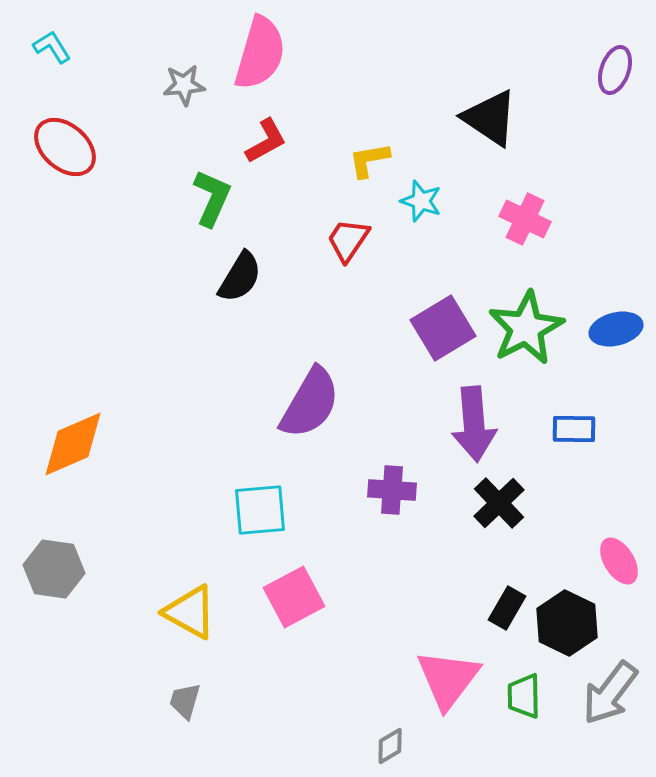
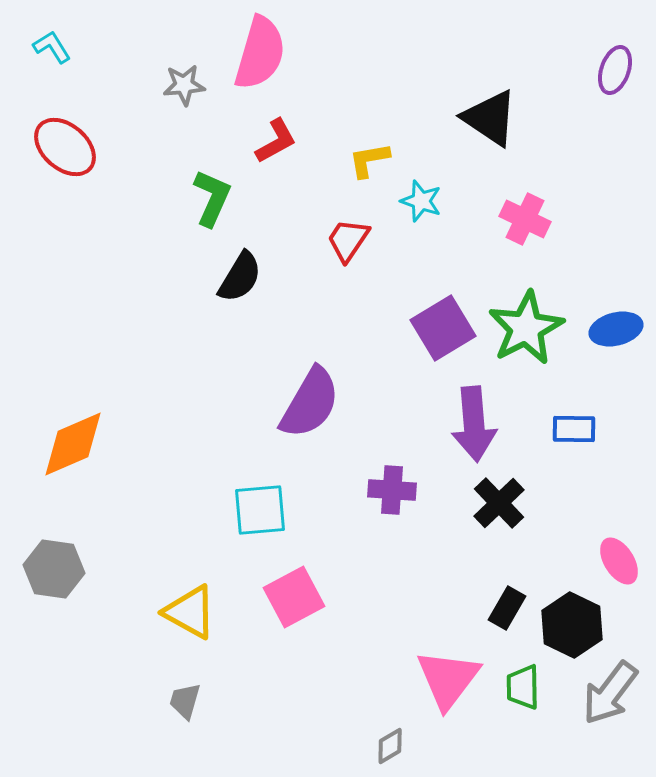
red L-shape: moved 10 px right
black hexagon: moved 5 px right, 2 px down
green trapezoid: moved 1 px left, 9 px up
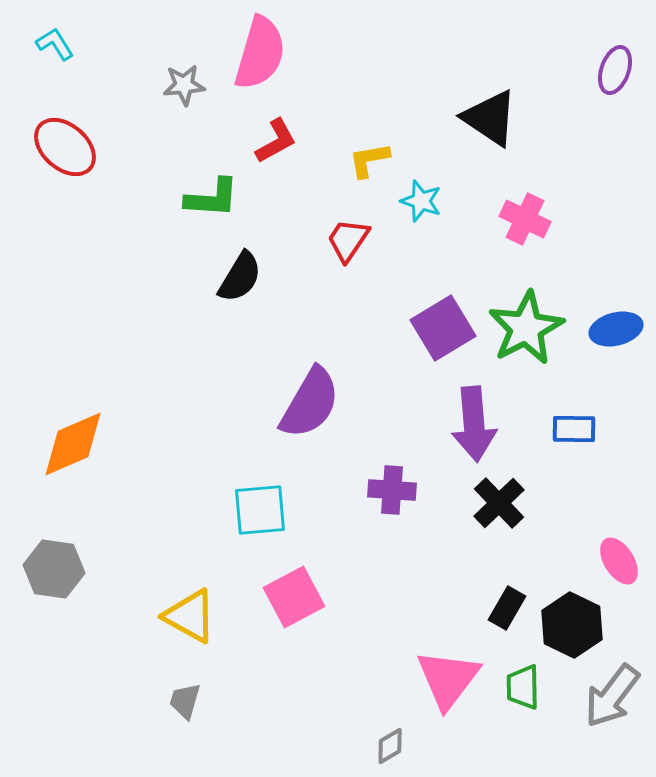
cyan L-shape: moved 3 px right, 3 px up
green L-shape: rotated 70 degrees clockwise
yellow triangle: moved 4 px down
gray arrow: moved 2 px right, 3 px down
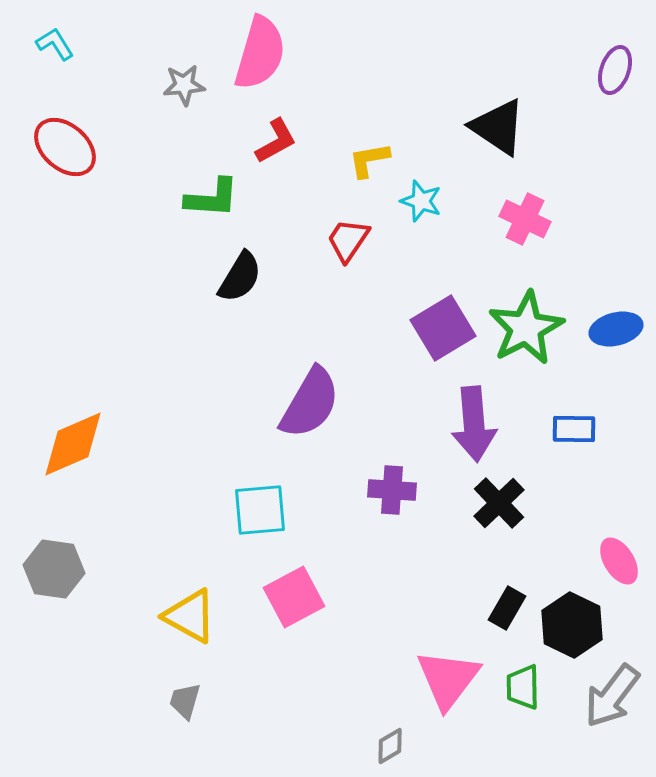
black triangle: moved 8 px right, 9 px down
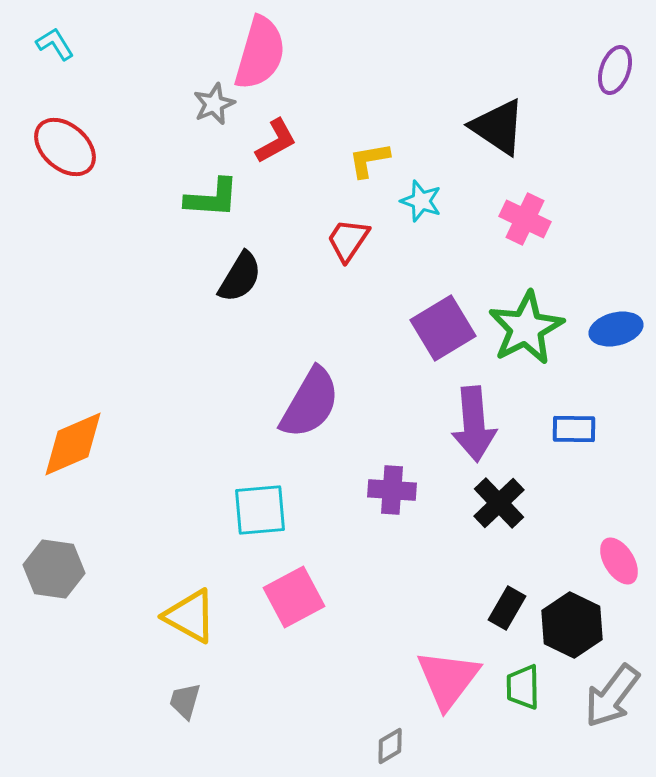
gray star: moved 30 px right, 19 px down; rotated 18 degrees counterclockwise
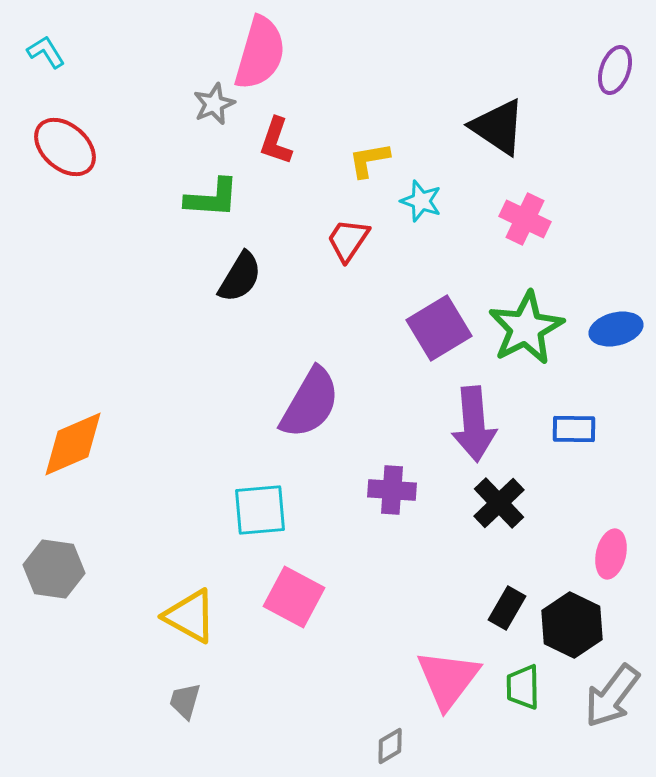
cyan L-shape: moved 9 px left, 8 px down
red L-shape: rotated 138 degrees clockwise
purple square: moved 4 px left
pink ellipse: moved 8 px left, 7 px up; rotated 45 degrees clockwise
pink square: rotated 34 degrees counterclockwise
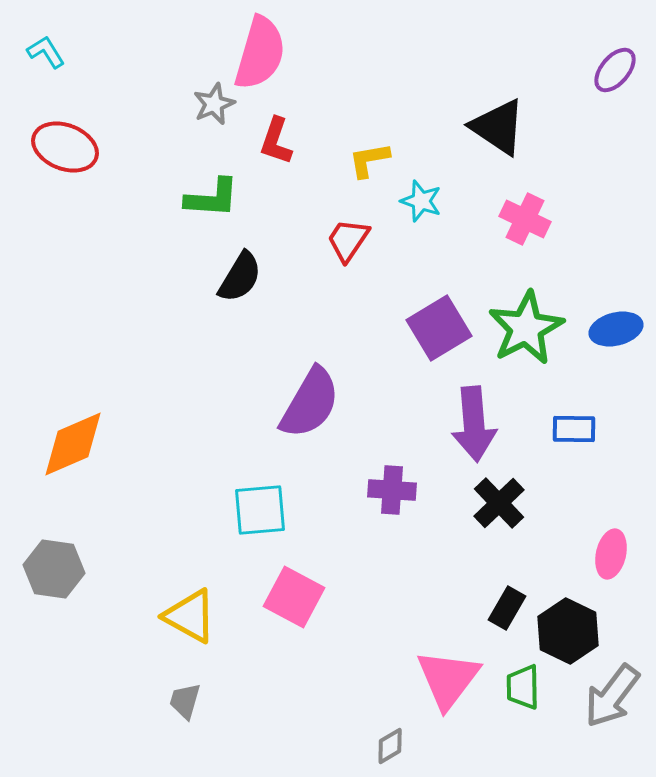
purple ellipse: rotated 21 degrees clockwise
red ellipse: rotated 20 degrees counterclockwise
black hexagon: moved 4 px left, 6 px down
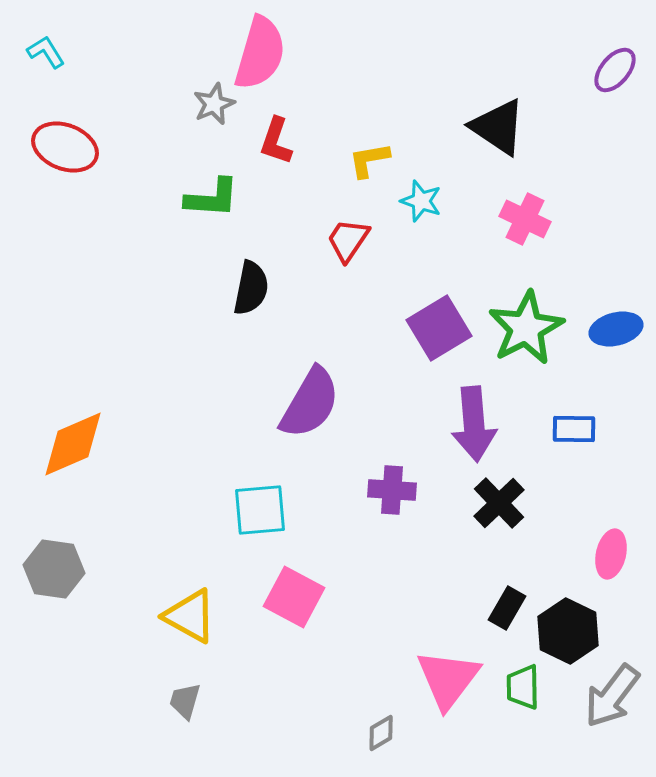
black semicircle: moved 11 px right, 11 px down; rotated 20 degrees counterclockwise
gray diamond: moved 9 px left, 13 px up
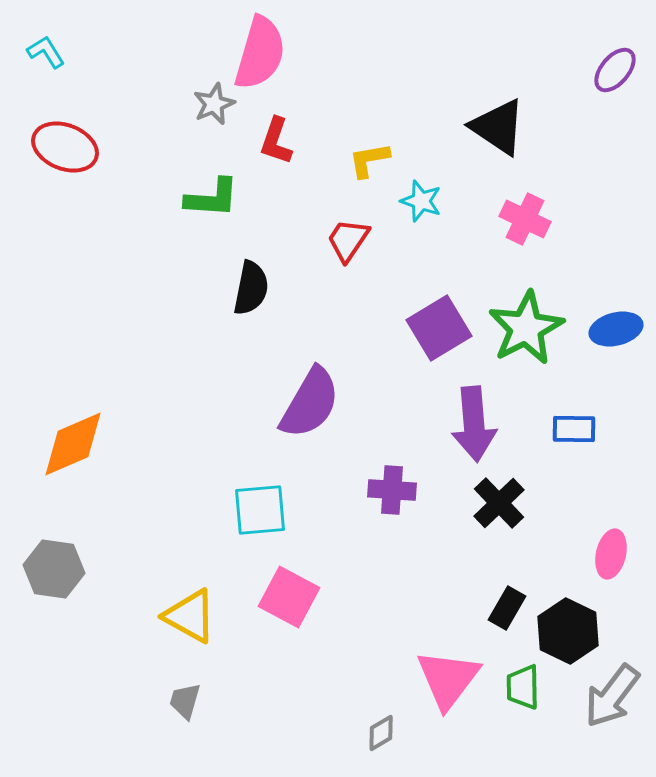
pink square: moved 5 px left
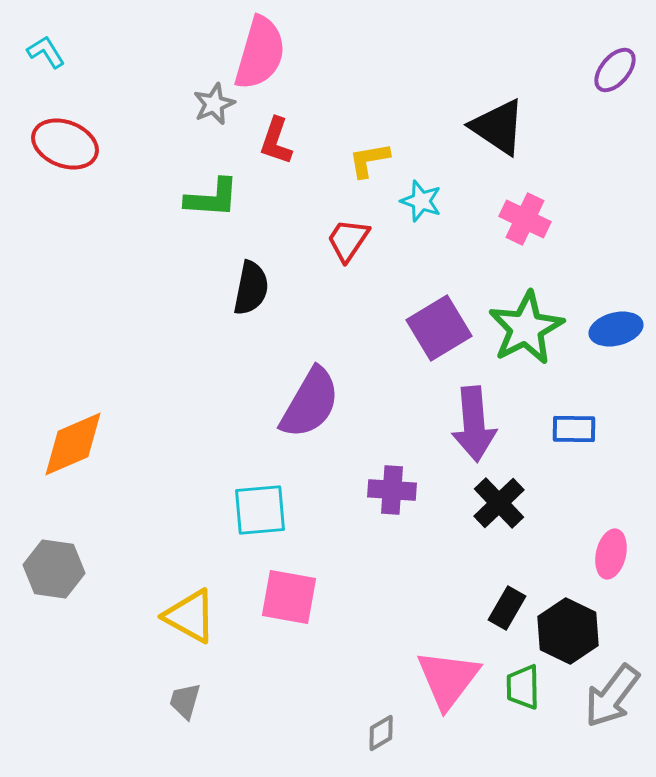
red ellipse: moved 3 px up
pink square: rotated 18 degrees counterclockwise
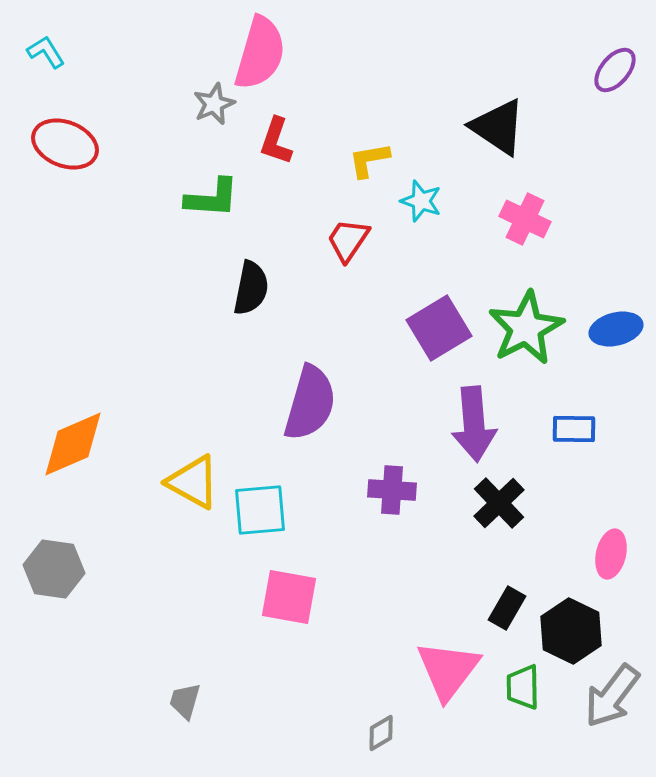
purple semicircle: rotated 14 degrees counterclockwise
yellow triangle: moved 3 px right, 134 px up
black hexagon: moved 3 px right
pink triangle: moved 9 px up
